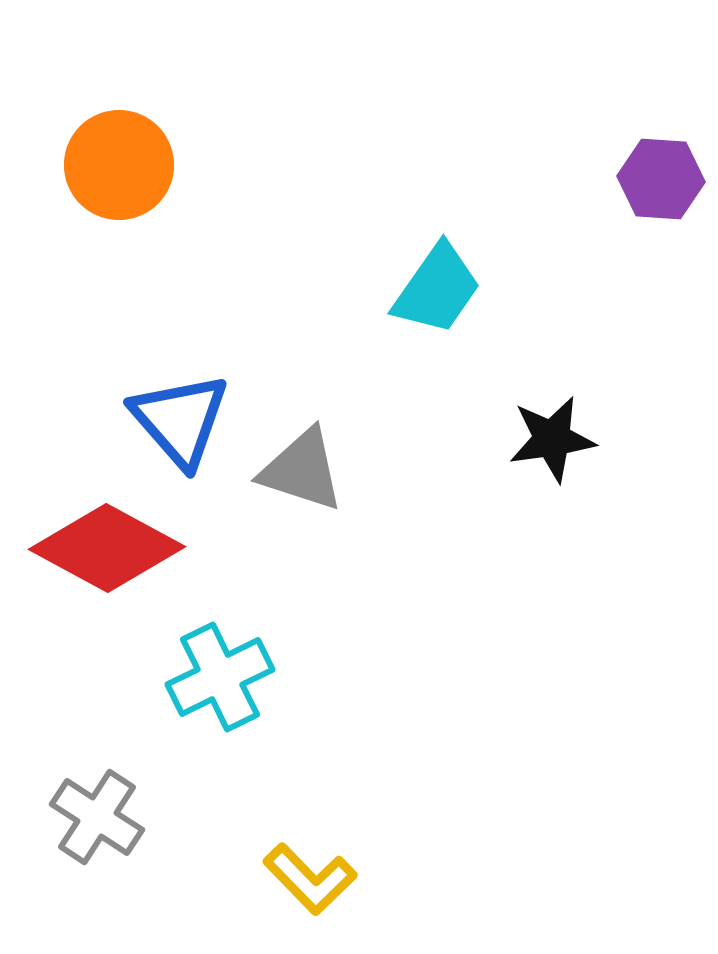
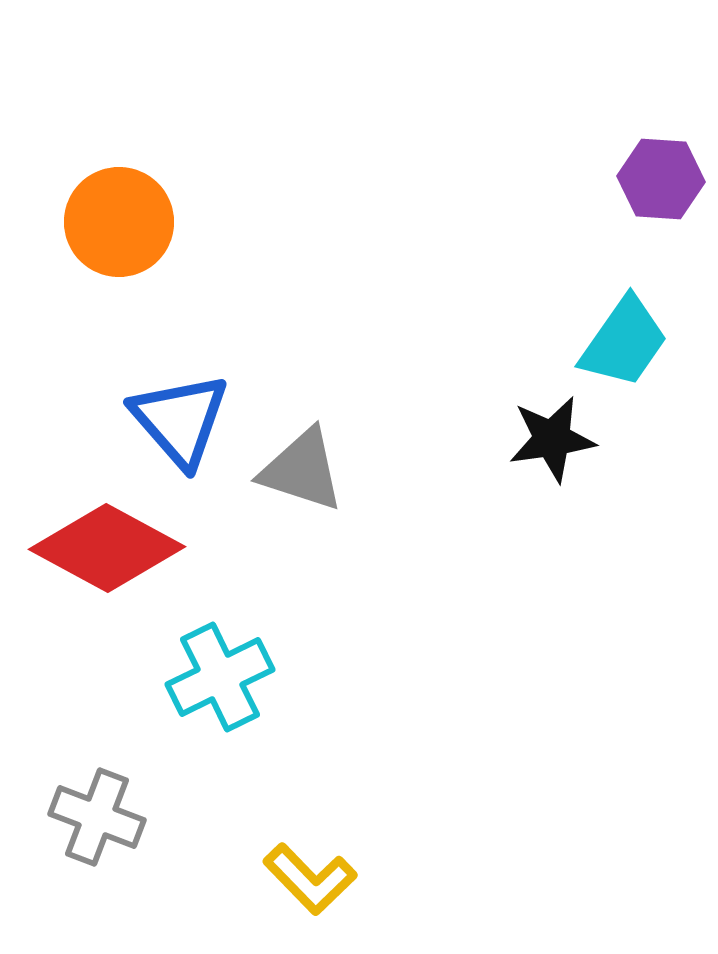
orange circle: moved 57 px down
cyan trapezoid: moved 187 px right, 53 px down
gray cross: rotated 12 degrees counterclockwise
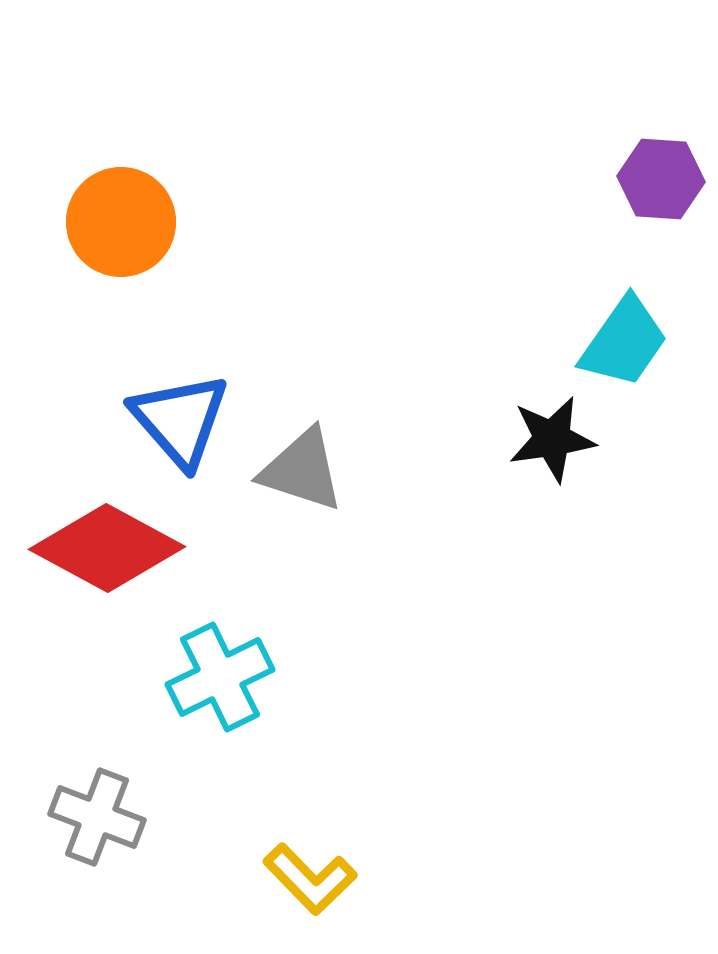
orange circle: moved 2 px right
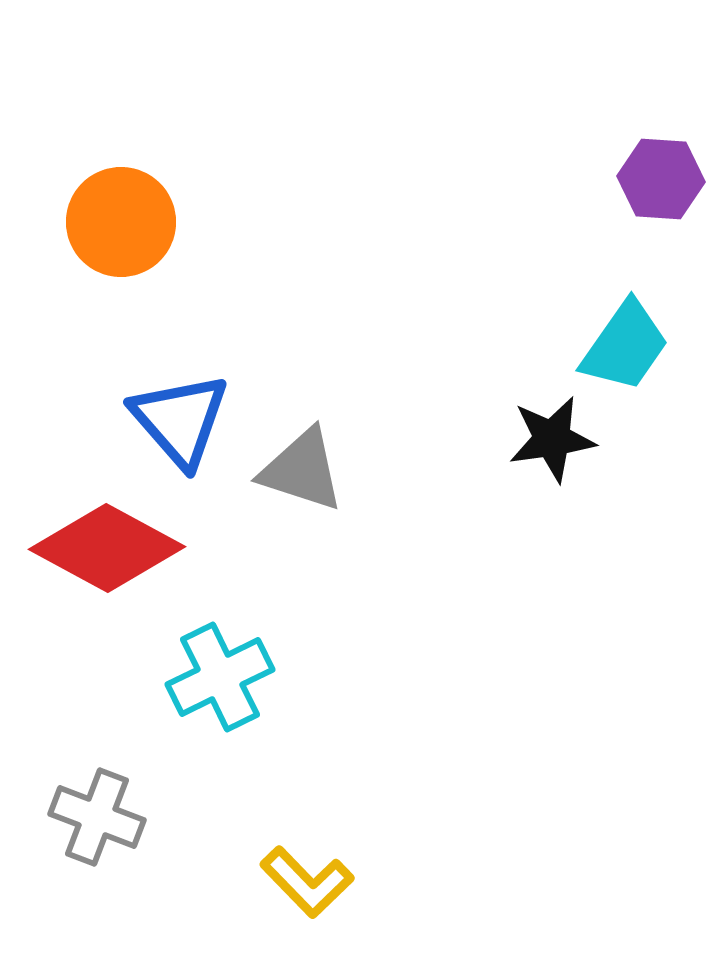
cyan trapezoid: moved 1 px right, 4 px down
yellow L-shape: moved 3 px left, 3 px down
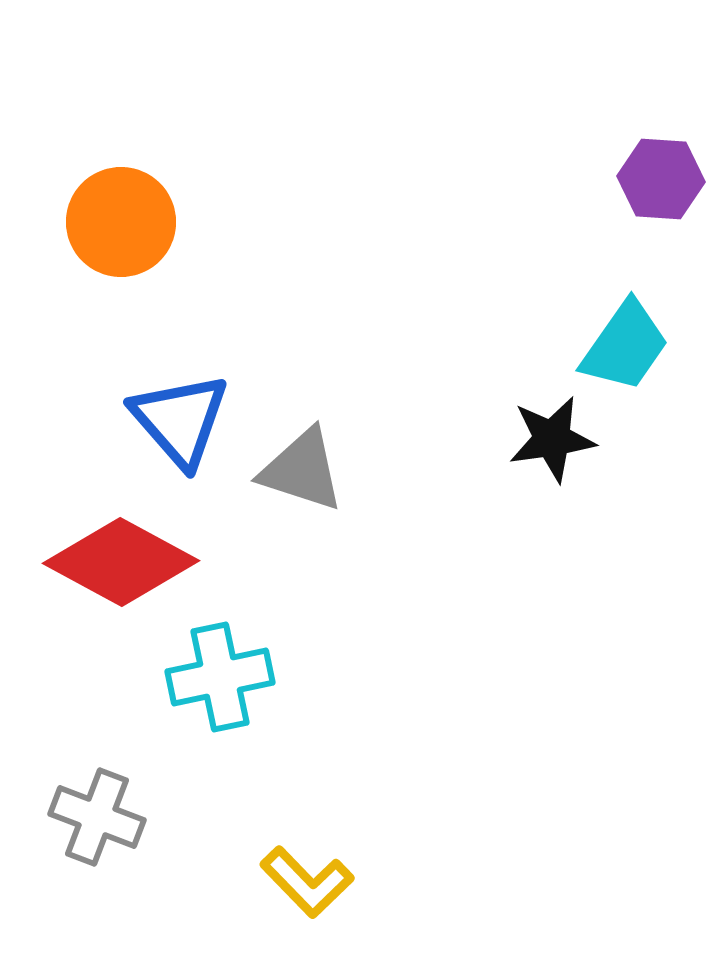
red diamond: moved 14 px right, 14 px down
cyan cross: rotated 14 degrees clockwise
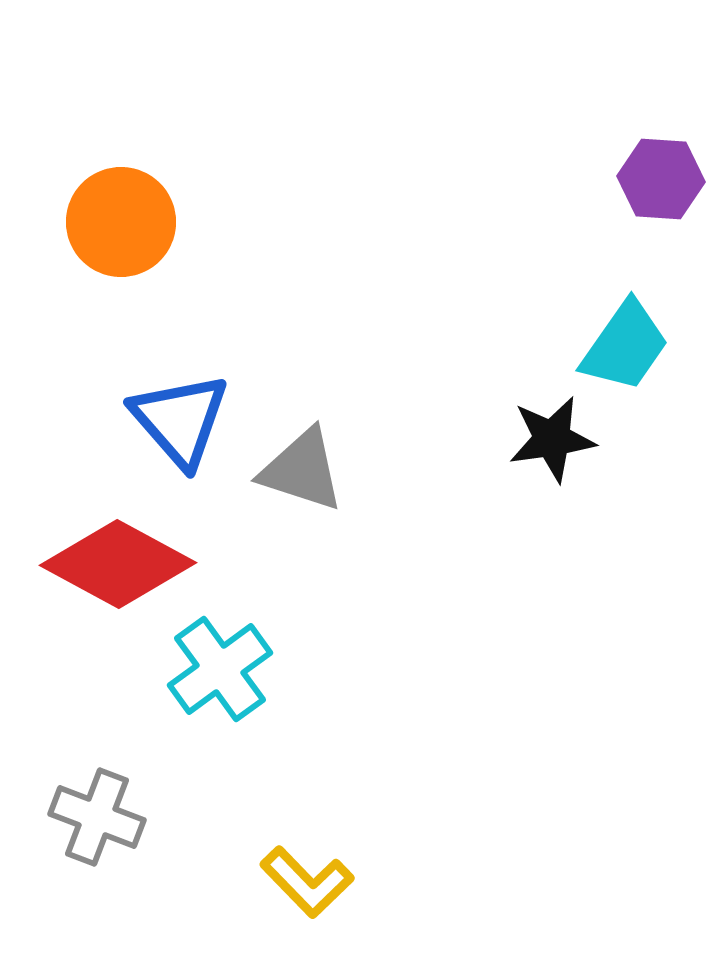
red diamond: moved 3 px left, 2 px down
cyan cross: moved 8 px up; rotated 24 degrees counterclockwise
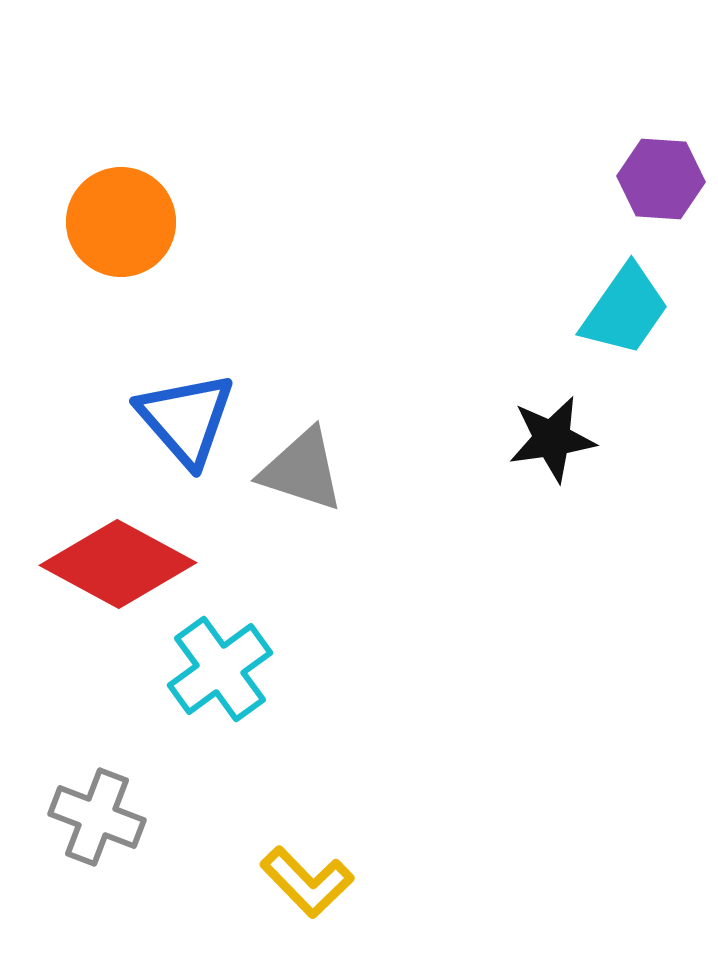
cyan trapezoid: moved 36 px up
blue triangle: moved 6 px right, 1 px up
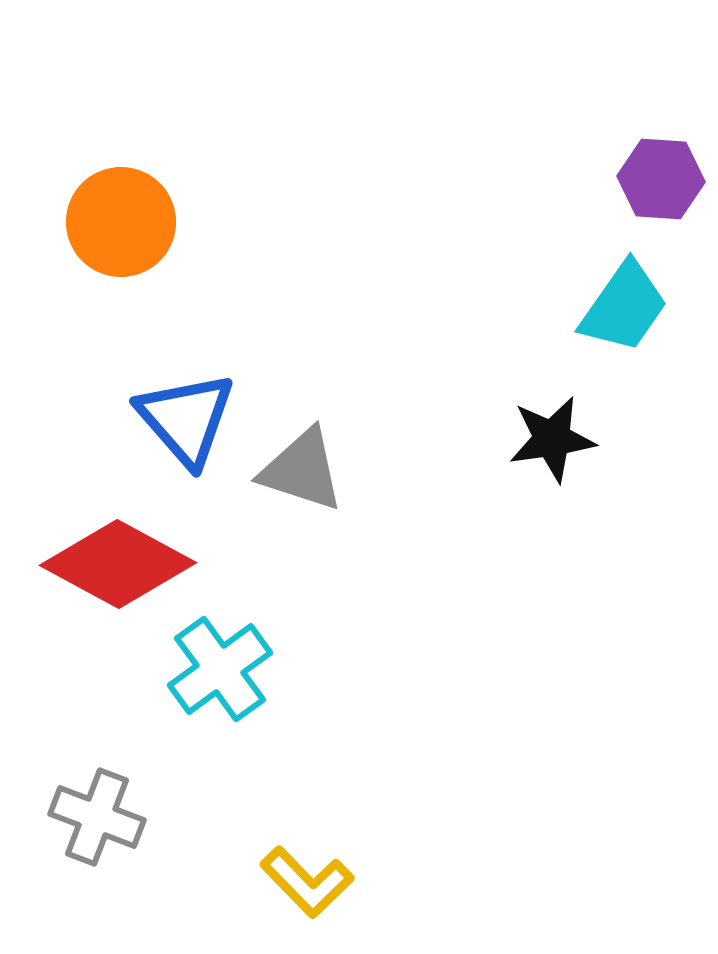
cyan trapezoid: moved 1 px left, 3 px up
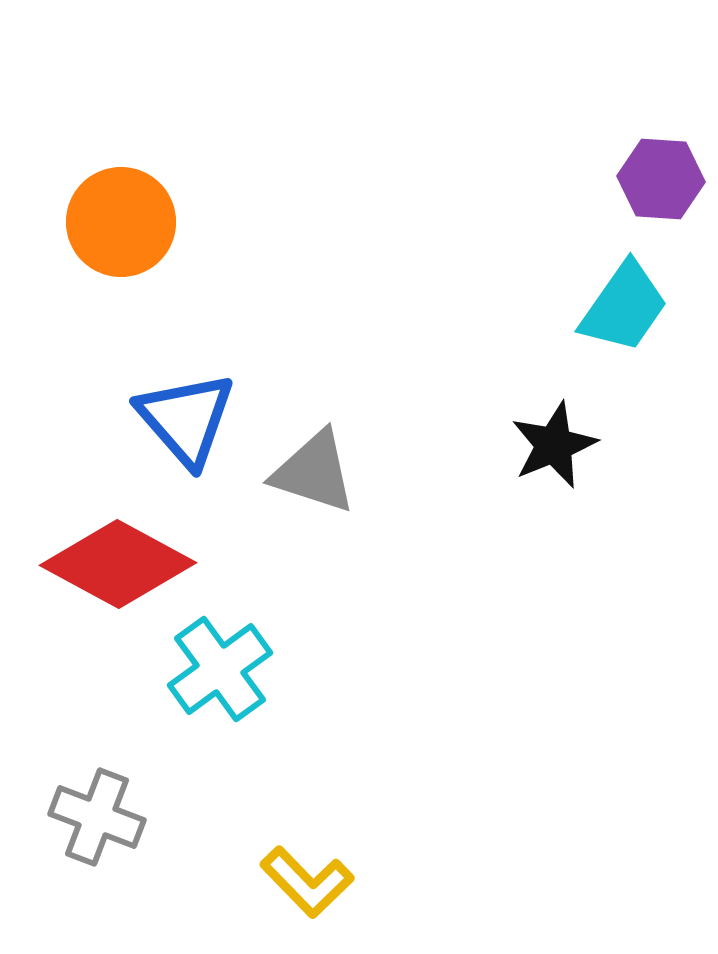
black star: moved 2 px right, 6 px down; rotated 14 degrees counterclockwise
gray triangle: moved 12 px right, 2 px down
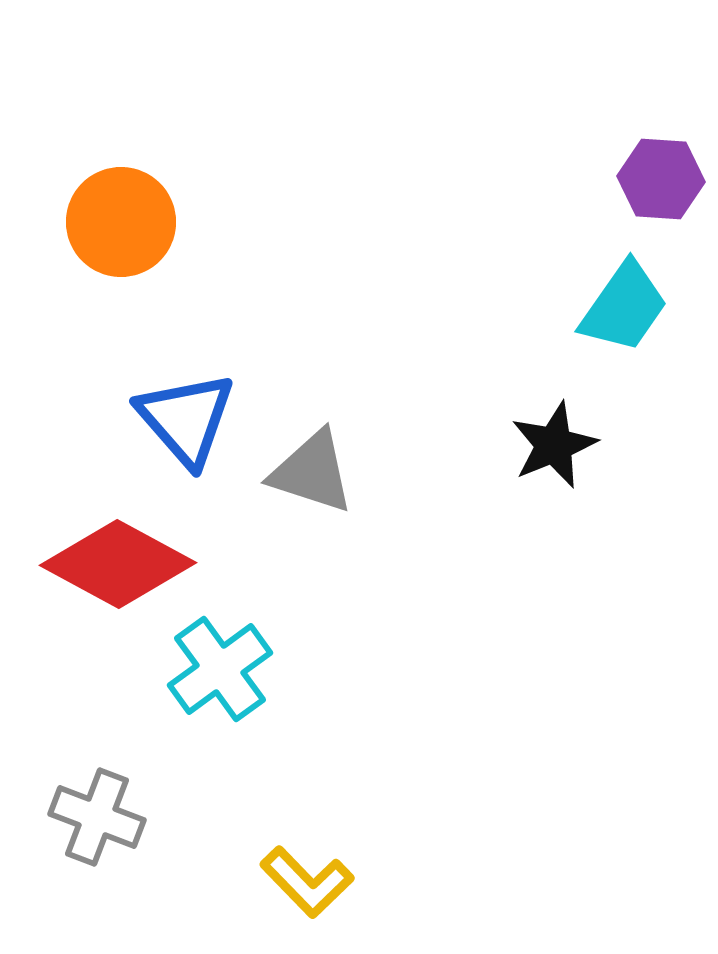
gray triangle: moved 2 px left
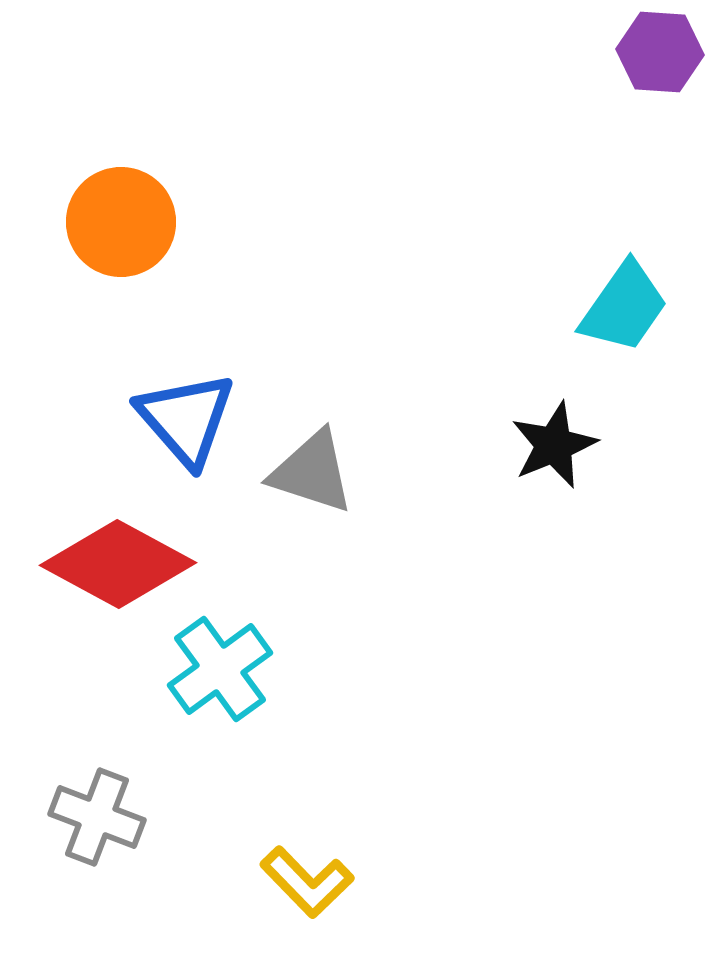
purple hexagon: moved 1 px left, 127 px up
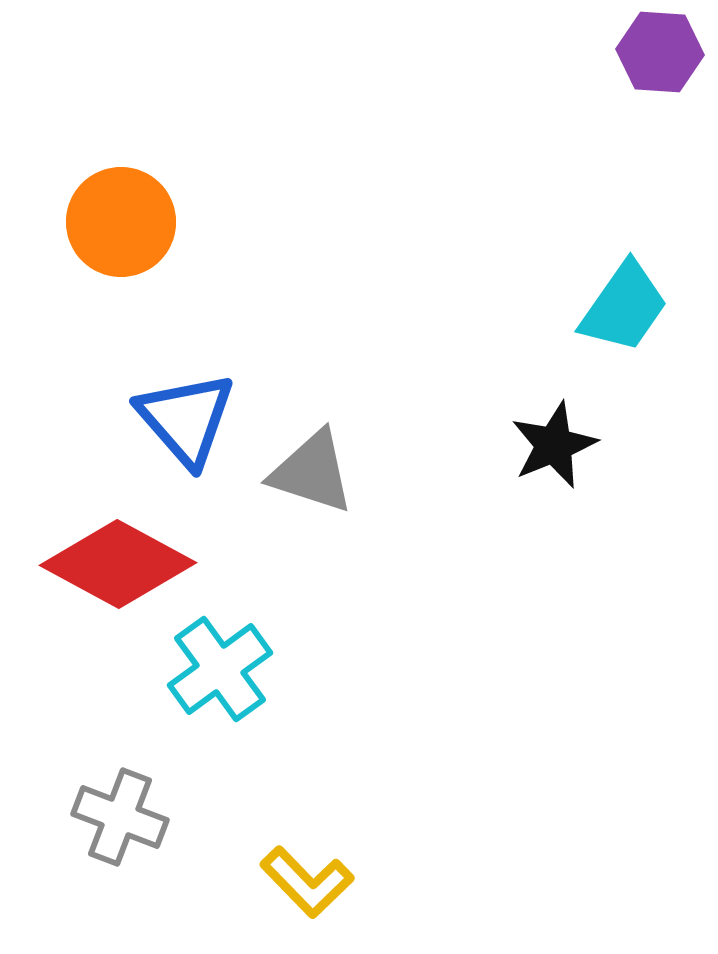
gray cross: moved 23 px right
